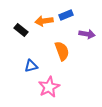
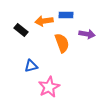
blue rectangle: rotated 24 degrees clockwise
orange semicircle: moved 8 px up
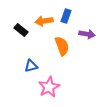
blue rectangle: moved 1 px down; rotated 72 degrees counterclockwise
orange semicircle: moved 3 px down
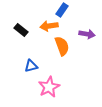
blue rectangle: moved 4 px left, 6 px up; rotated 16 degrees clockwise
orange arrow: moved 5 px right, 5 px down
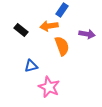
pink star: rotated 20 degrees counterclockwise
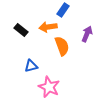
blue rectangle: moved 1 px right
orange arrow: moved 1 px left, 1 px down
purple arrow: rotated 77 degrees counterclockwise
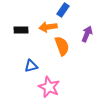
black rectangle: rotated 40 degrees counterclockwise
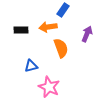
orange semicircle: moved 1 px left, 2 px down
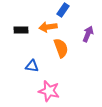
purple arrow: moved 1 px right
blue triangle: moved 1 px right; rotated 24 degrees clockwise
pink star: moved 4 px down; rotated 10 degrees counterclockwise
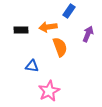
blue rectangle: moved 6 px right, 1 px down
orange semicircle: moved 1 px left, 1 px up
pink star: rotated 30 degrees clockwise
